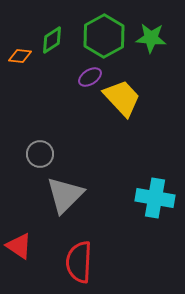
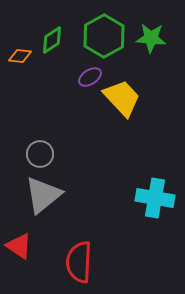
gray triangle: moved 22 px left; rotated 6 degrees clockwise
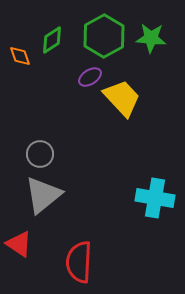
orange diamond: rotated 65 degrees clockwise
red triangle: moved 2 px up
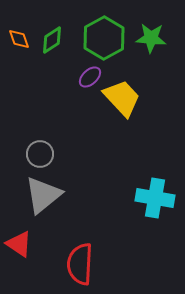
green hexagon: moved 2 px down
orange diamond: moved 1 px left, 17 px up
purple ellipse: rotated 10 degrees counterclockwise
red semicircle: moved 1 px right, 2 px down
